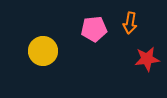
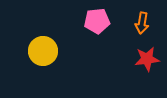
orange arrow: moved 12 px right
pink pentagon: moved 3 px right, 8 px up
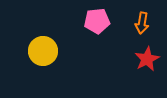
red star: rotated 20 degrees counterclockwise
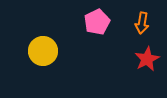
pink pentagon: moved 1 px down; rotated 20 degrees counterclockwise
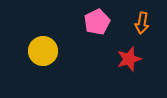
red star: moved 18 px left; rotated 10 degrees clockwise
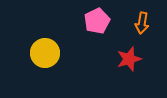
pink pentagon: moved 1 px up
yellow circle: moved 2 px right, 2 px down
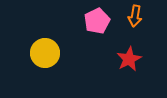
orange arrow: moved 7 px left, 7 px up
red star: rotated 10 degrees counterclockwise
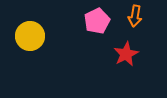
yellow circle: moved 15 px left, 17 px up
red star: moved 3 px left, 5 px up
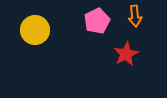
orange arrow: rotated 15 degrees counterclockwise
yellow circle: moved 5 px right, 6 px up
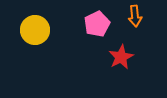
pink pentagon: moved 3 px down
red star: moved 5 px left, 3 px down
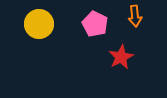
pink pentagon: moved 2 px left; rotated 20 degrees counterclockwise
yellow circle: moved 4 px right, 6 px up
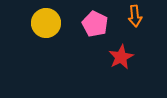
yellow circle: moved 7 px right, 1 px up
